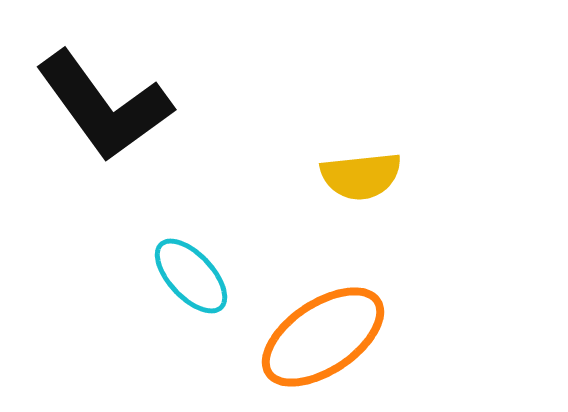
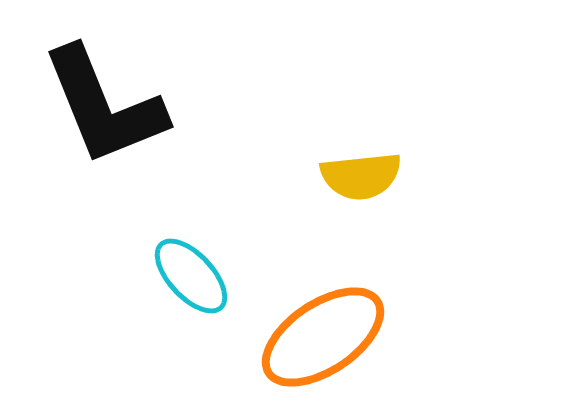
black L-shape: rotated 14 degrees clockwise
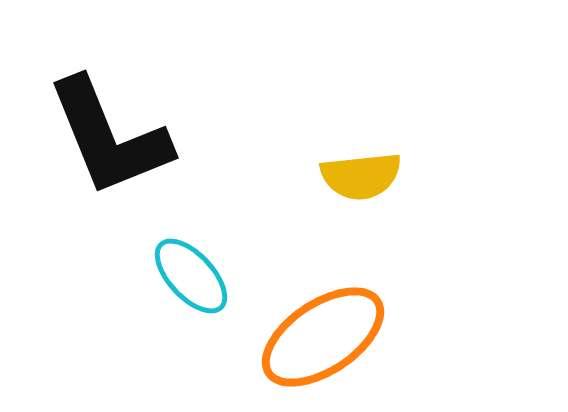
black L-shape: moved 5 px right, 31 px down
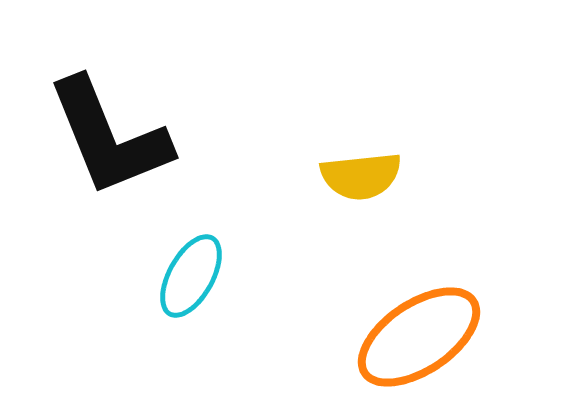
cyan ellipse: rotated 72 degrees clockwise
orange ellipse: moved 96 px right
